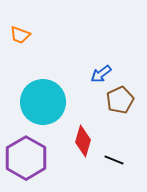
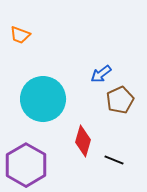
cyan circle: moved 3 px up
purple hexagon: moved 7 px down
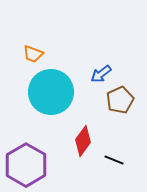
orange trapezoid: moved 13 px right, 19 px down
cyan circle: moved 8 px right, 7 px up
red diamond: rotated 20 degrees clockwise
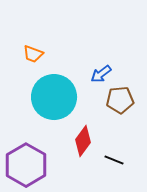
cyan circle: moved 3 px right, 5 px down
brown pentagon: rotated 20 degrees clockwise
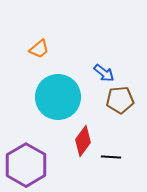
orange trapezoid: moved 6 px right, 5 px up; rotated 60 degrees counterclockwise
blue arrow: moved 3 px right, 1 px up; rotated 105 degrees counterclockwise
cyan circle: moved 4 px right
black line: moved 3 px left, 3 px up; rotated 18 degrees counterclockwise
